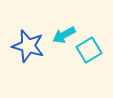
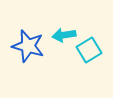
cyan arrow: rotated 20 degrees clockwise
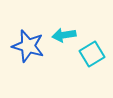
cyan square: moved 3 px right, 4 px down
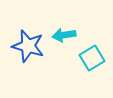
cyan square: moved 4 px down
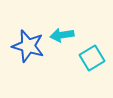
cyan arrow: moved 2 px left
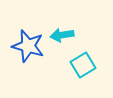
cyan square: moved 9 px left, 7 px down
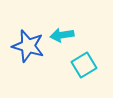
cyan square: moved 1 px right
